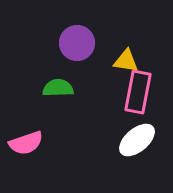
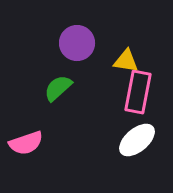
green semicircle: rotated 40 degrees counterclockwise
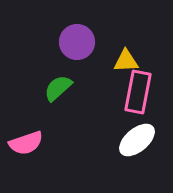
purple circle: moved 1 px up
yellow triangle: rotated 12 degrees counterclockwise
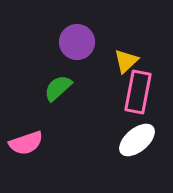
yellow triangle: rotated 40 degrees counterclockwise
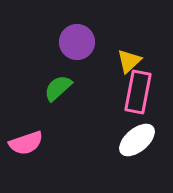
yellow triangle: moved 3 px right
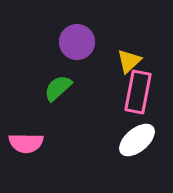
pink semicircle: rotated 20 degrees clockwise
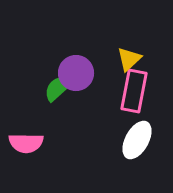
purple circle: moved 1 px left, 31 px down
yellow triangle: moved 2 px up
pink rectangle: moved 4 px left, 1 px up
white ellipse: rotated 21 degrees counterclockwise
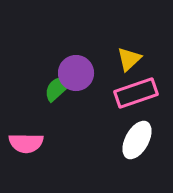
pink rectangle: moved 2 px right, 2 px down; rotated 60 degrees clockwise
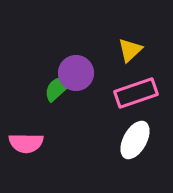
yellow triangle: moved 1 px right, 9 px up
white ellipse: moved 2 px left
